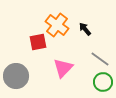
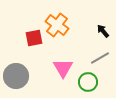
black arrow: moved 18 px right, 2 px down
red square: moved 4 px left, 4 px up
gray line: moved 1 px up; rotated 66 degrees counterclockwise
pink triangle: rotated 15 degrees counterclockwise
green circle: moved 15 px left
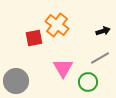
black arrow: rotated 112 degrees clockwise
gray circle: moved 5 px down
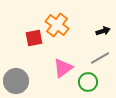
pink triangle: rotated 25 degrees clockwise
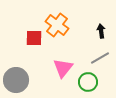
black arrow: moved 2 px left; rotated 80 degrees counterclockwise
red square: rotated 12 degrees clockwise
pink triangle: rotated 15 degrees counterclockwise
gray circle: moved 1 px up
